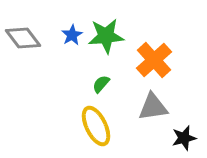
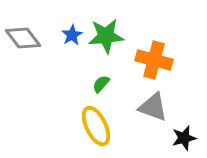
orange cross: rotated 33 degrees counterclockwise
gray triangle: rotated 28 degrees clockwise
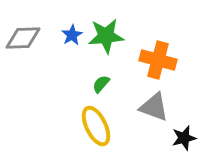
gray diamond: rotated 54 degrees counterclockwise
orange cross: moved 4 px right
gray triangle: moved 1 px right
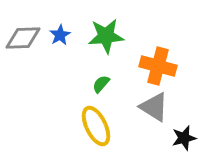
blue star: moved 12 px left
orange cross: moved 6 px down
gray triangle: rotated 12 degrees clockwise
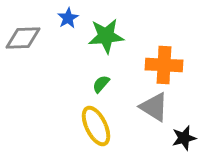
blue star: moved 8 px right, 17 px up
orange cross: moved 6 px right, 1 px up; rotated 12 degrees counterclockwise
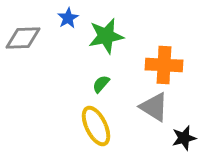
green star: rotated 6 degrees counterclockwise
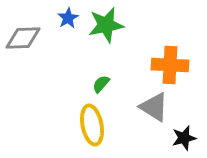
green star: moved 11 px up
orange cross: moved 6 px right
yellow ellipse: moved 4 px left, 1 px up; rotated 15 degrees clockwise
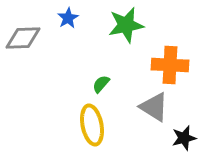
green star: moved 20 px right
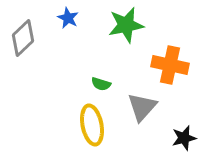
blue star: rotated 15 degrees counterclockwise
gray diamond: rotated 42 degrees counterclockwise
orange cross: rotated 9 degrees clockwise
green semicircle: rotated 114 degrees counterclockwise
gray triangle: moved 12 px left; rotated 40 degrees clockwise
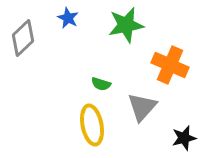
orange cross: rotated 12 degrees clockwise
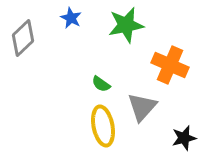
blue star: moved 3 px right
green semicircle: rotated 18 degrees clockwise
yellow ellipse: moved 11 px right, 1 px down
